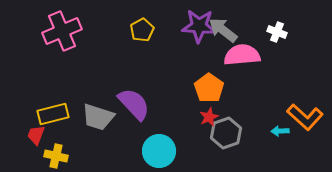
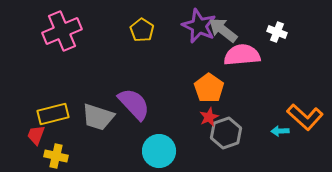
purple star: rotated 20 degrees clockwise
yellow pentagon: rotated 10 degrees counterclockwise
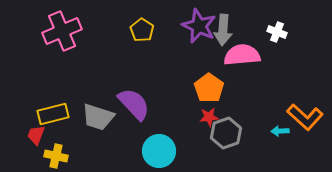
gray arrow: rotated 124 degrees counterclockwise
red star: rotated 18 degrees clockwise
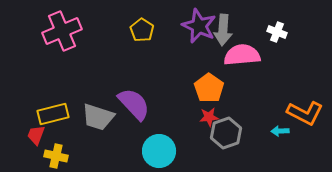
orange L-shape: moved 4 px up; rotated 15 degrees counterclockwise
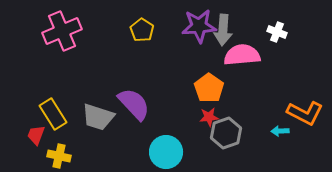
purple star: rotated 28 degrees counterclockwise
yellow rectangle: rotated 72 degrees clockwise
cyan circle: moved 7 px right, 1 px down
yellow cross: moved 3 px right
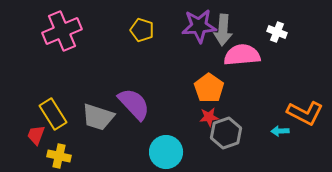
yellow pentagon: rotated 15 degrees counterclockwise
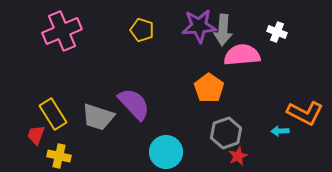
red star: moved 29 px right, 39 px down; rotated 18 degrees counterclockwise
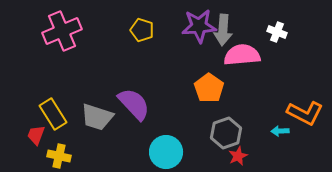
gray trapezoid: moved 1 px left
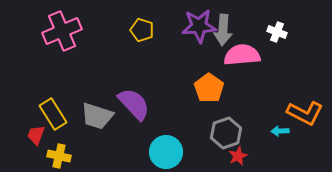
gray trapezoid: moved 1 px up
